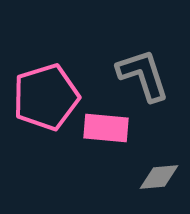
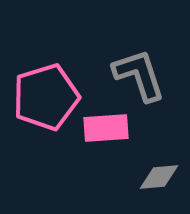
gray L-shape: moved 4 px left
pink rectangle: rotated 9 degrees counterclockwise
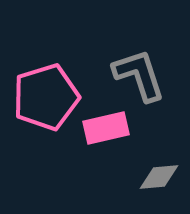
pink rectangle: rotated 9 degrees counterclockwise
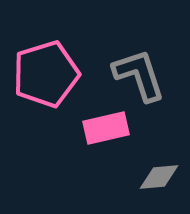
pink pentagon: moved 23 px up
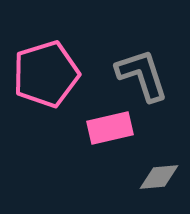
gray L-shape: moved 3 px right
pink rectangle: moved 4 px right
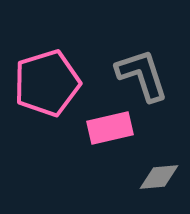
pink pentagon: moved 1 px right, 9 px down
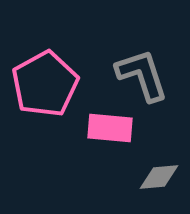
pink pentagon: moved 2 px left, 1 px down; rotated 12 degrees counterclockwise
pink rectangle: rotated 18 degrees clockwise
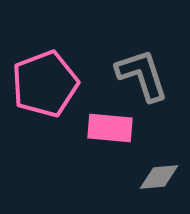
pink pentagon: rotated 8 degrees clockwise
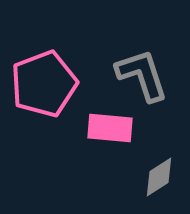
pink pentagon: moved 1 px left
gray diamond: rotated 27 degrees counterclockwise
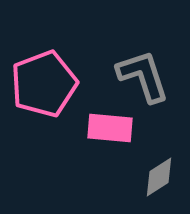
gray L-shape: moved 1 px right, 1 px down
